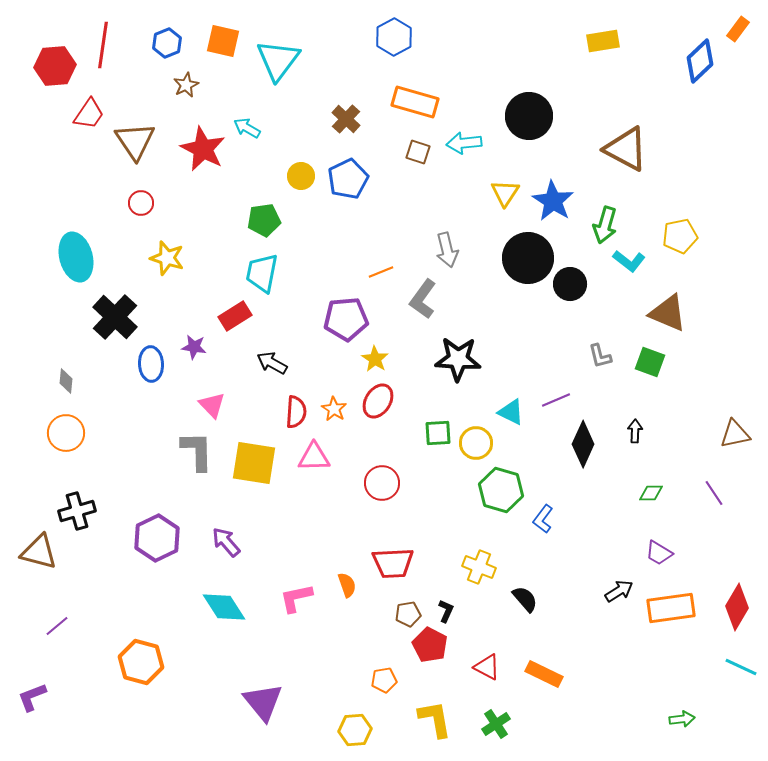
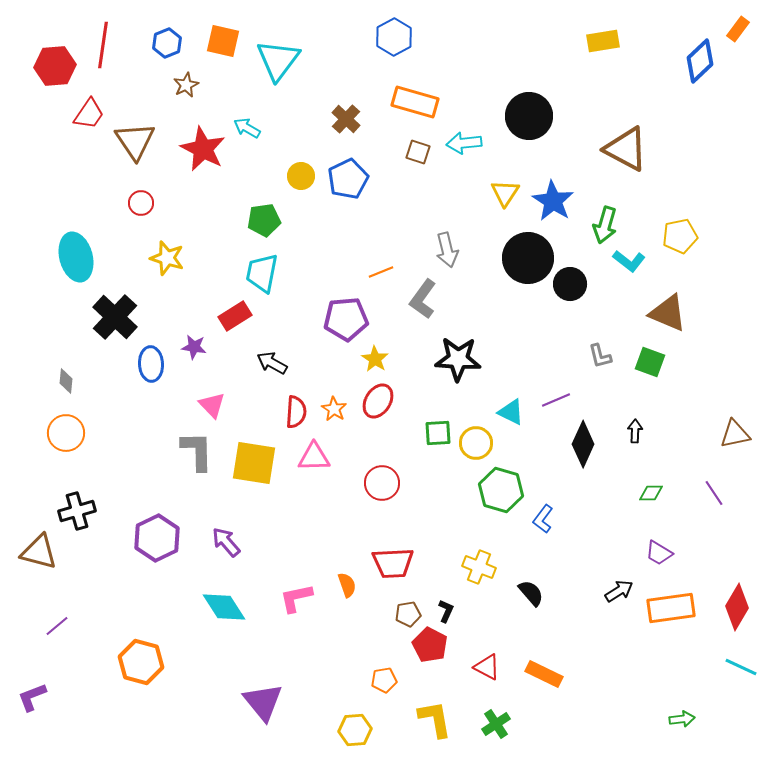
black semicircle at (525, 599): moved 6 px right, 6 px up
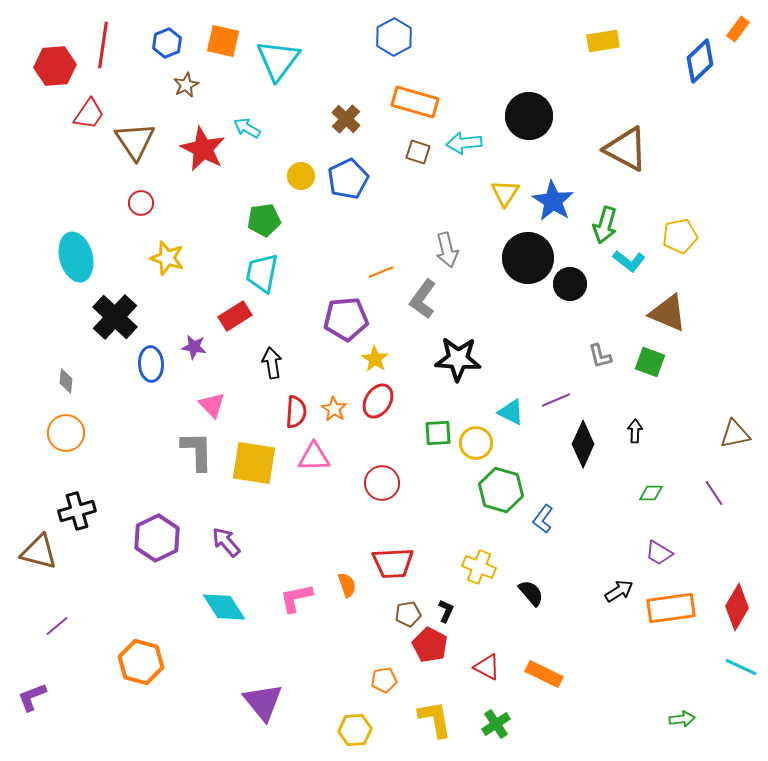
black arrow at (272, 363): rotated 52 degrees clockwise
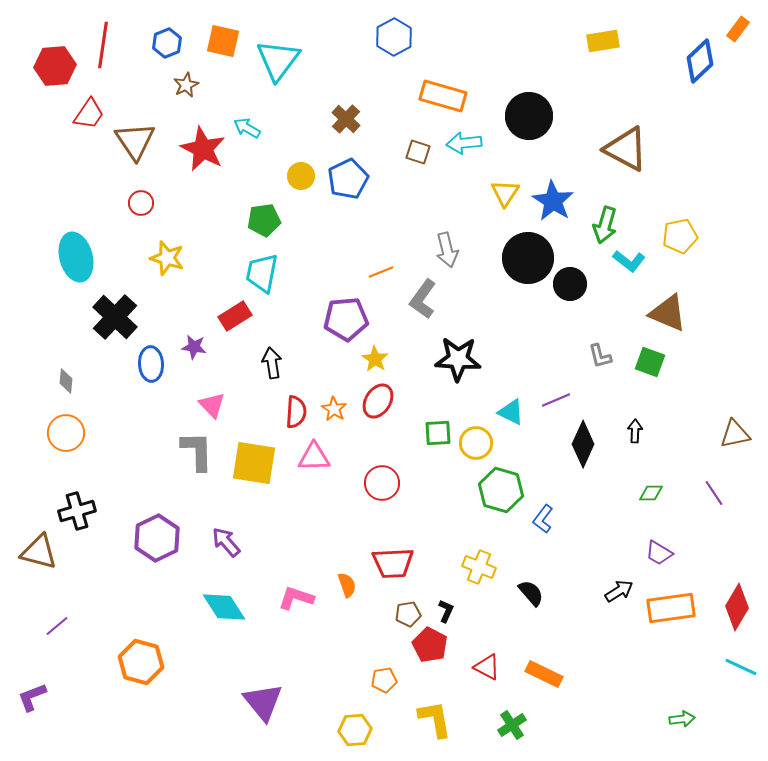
orange rectangle at (415, 102): moved 28 px right, 6 px up
pink L-shape at (296, 598): rotated 30 degrees clockwise
green cross at (496, 724): moved 16 px right, 1 px down
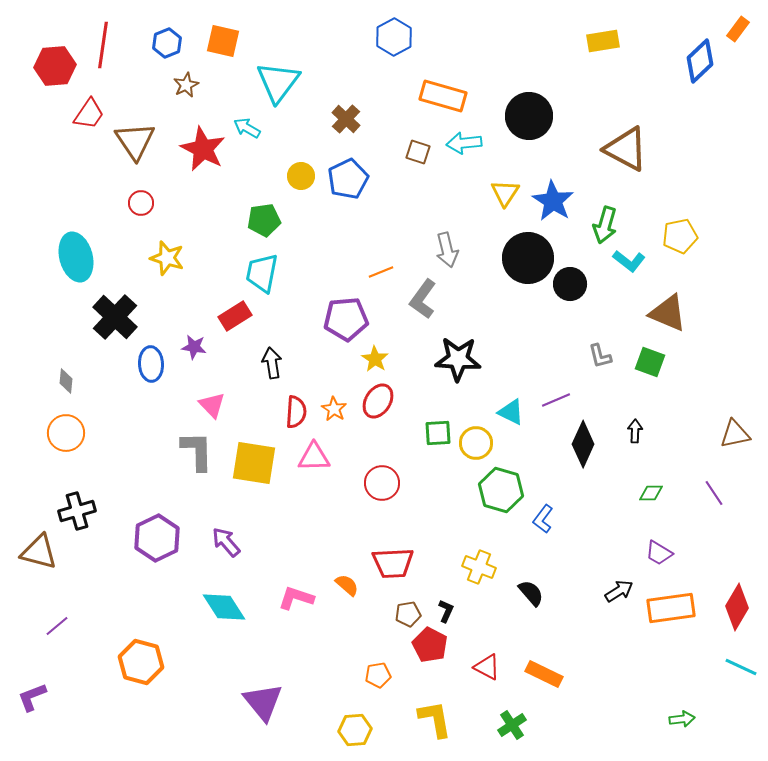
cyan triangle at (278, 60): moved 22 px down
orange semicircle at (347, 585): rotated 30 degrees counterclockwise
orange pentagon at (384, 680): moved 6 px left, 5 px up
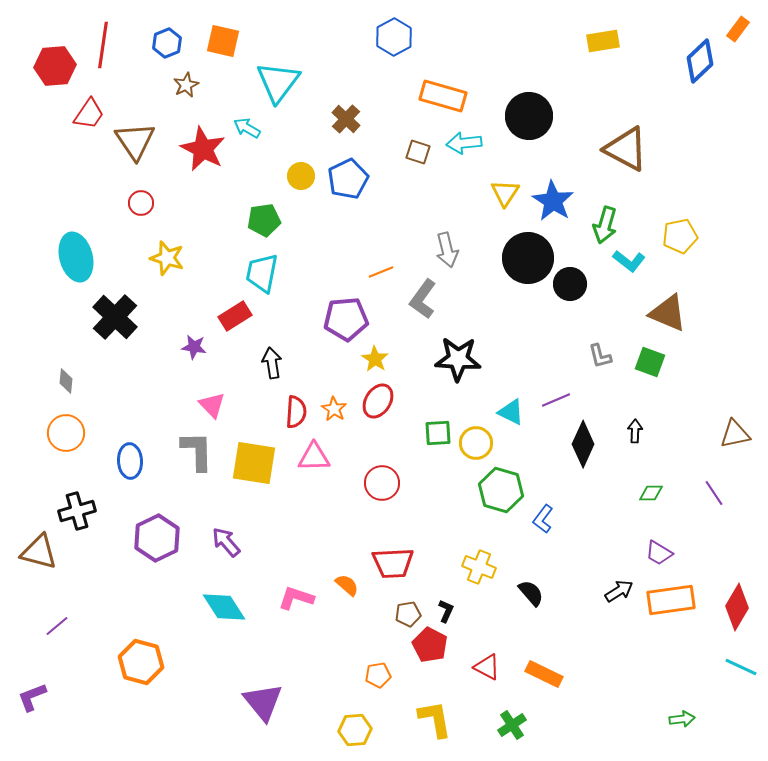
blue ellipse at (151, 364): moved 21 px left, 97 px down
orange rectangle at (671, 608): moved 8 px up
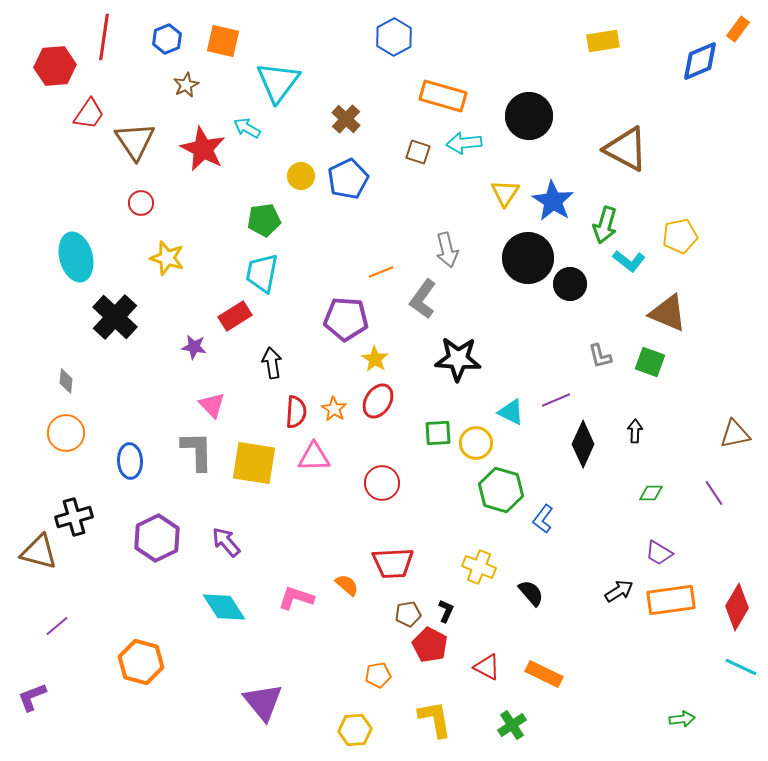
blue hexagon at (167, 43): moved 4 px up
red line at (103, 45): moved 1 px right, 8 px up
blue diamond at (700, 61): rotated 21 degrees clockwise
purple pentagon at (346, 319): rotated 9 degrees clockwise
black cross at (77, 511): moved 3 px left, 6 px down
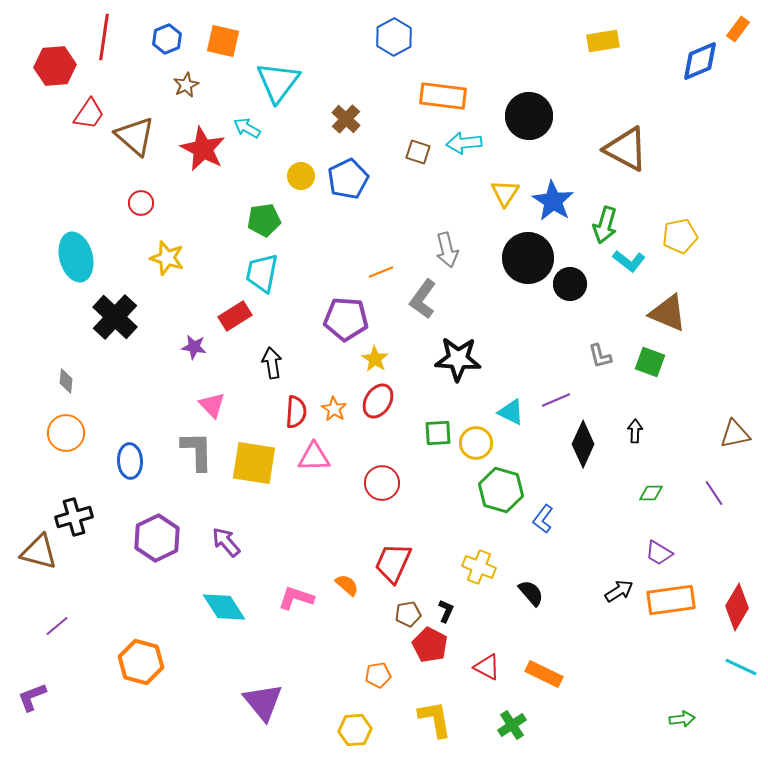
orange rectangle at (443, 96): rotated 9 degrees counterclockwise
brown triangle at (135, 141): moved 5 px up; rotated 15 degrees counterclockwise
red trapezoid at (393, 563): rotated 117 degrees clockwise
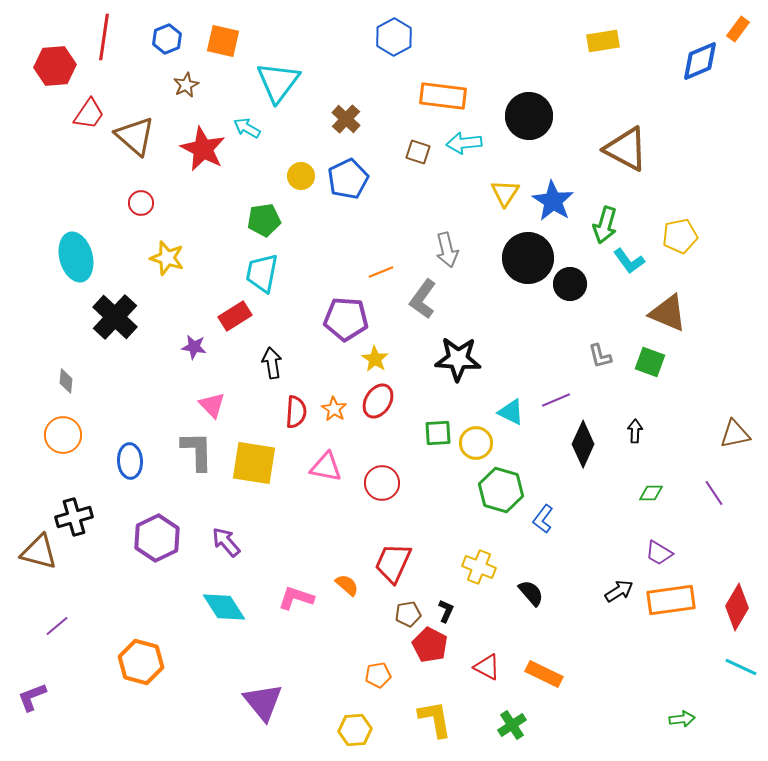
cyan L-shape at (629, 261): rotated 16 degrees clockwise
orange circle at (66, 433): moved 3 px left, 2 px down
pink triangle at (314, 457): moved 12 px right, 10 px down; rotated 12 degrees clockwise
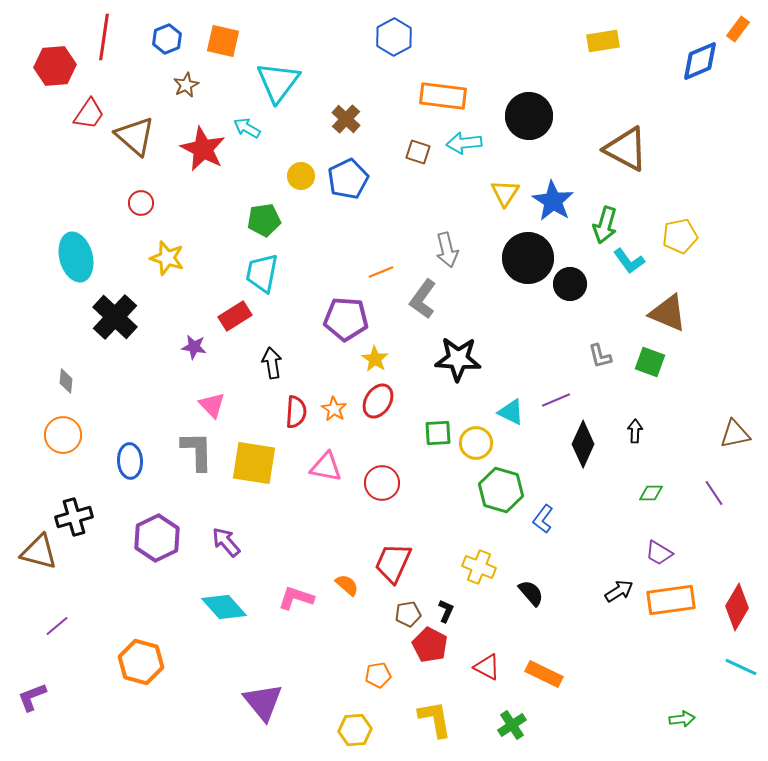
cyan diamond at (224, 607): rotated 9 degrees counterclockwise
